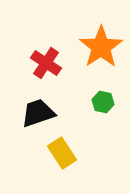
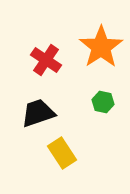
red cross: moved 3 px up
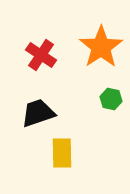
red cross: moved 5 px left, 5 px up
green hexagon: moved 8 px right, 3 px up
yellow rectangle: rotated 32 degrees clockwise
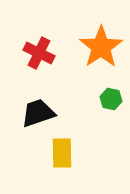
red cross: moved 2 px left, 2 px up; rotated 8 degrees counterclockwise
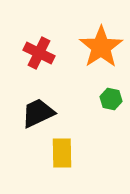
black trapezoid: rotated 6 degrees counterclockwise
